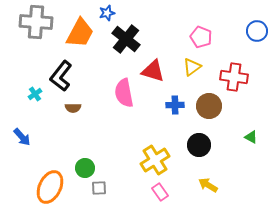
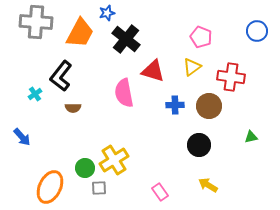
red cross: moved 3 px left
green triangle: rotated 40 degrees counterclockwise
yellow cross: moved 41 px left
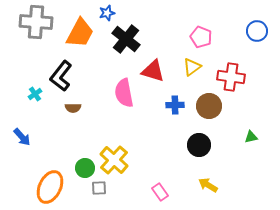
yellow cross: rotated 16 degrees counterclockwise
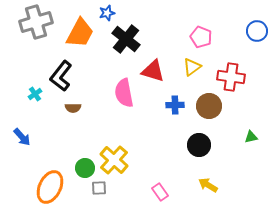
gray cross: rotated 20 degrees counterclockwise
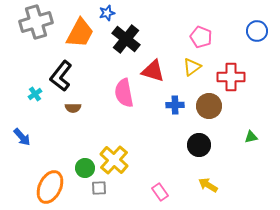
red cross: rotated 8 degrees counterclockwise
